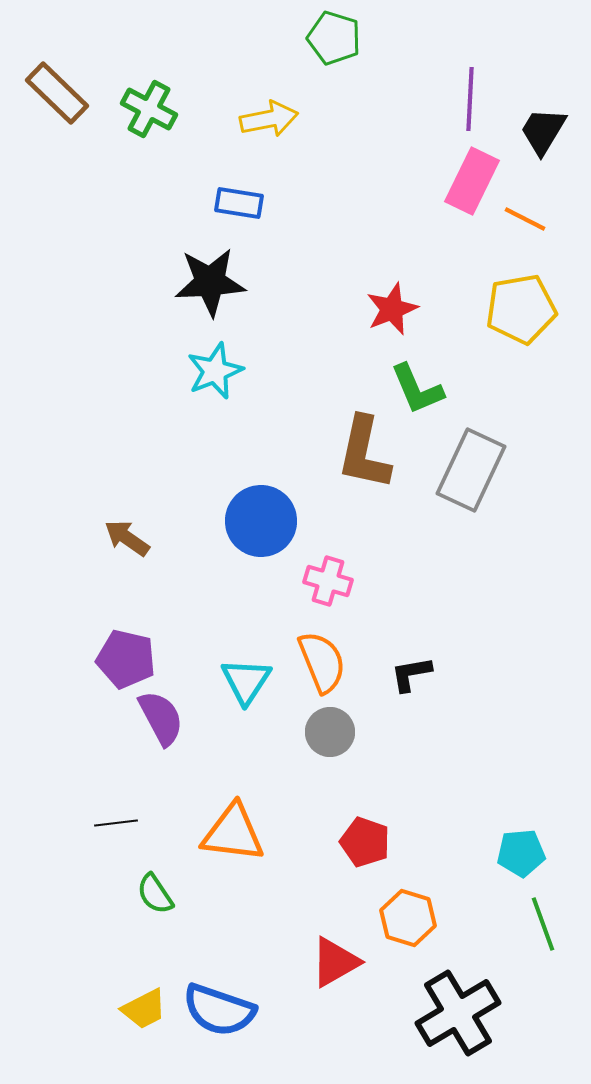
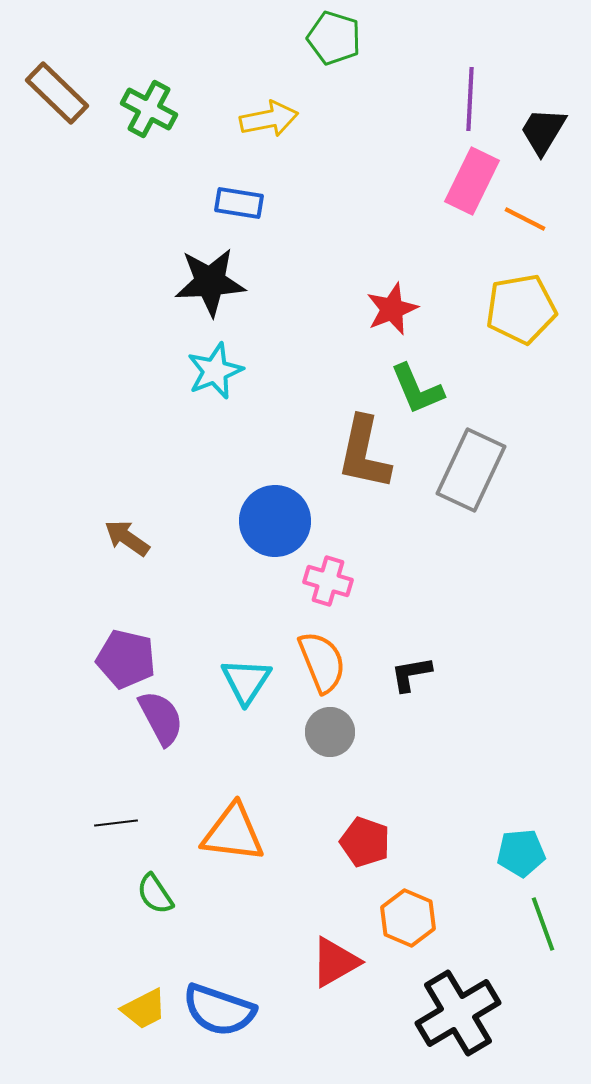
blue circle: moved 14 px right
orange hexagon: rotated 6 degrees clockwise
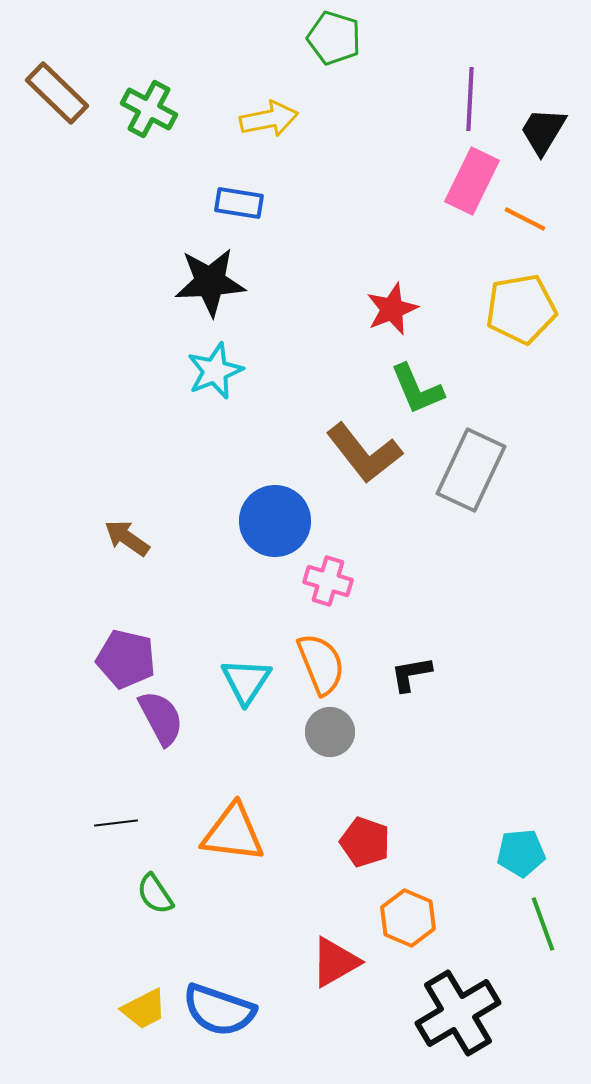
brown L-shape: rotated 50 degrees counterclockwise
orange semicircle: moved 1 px left, 2 px down
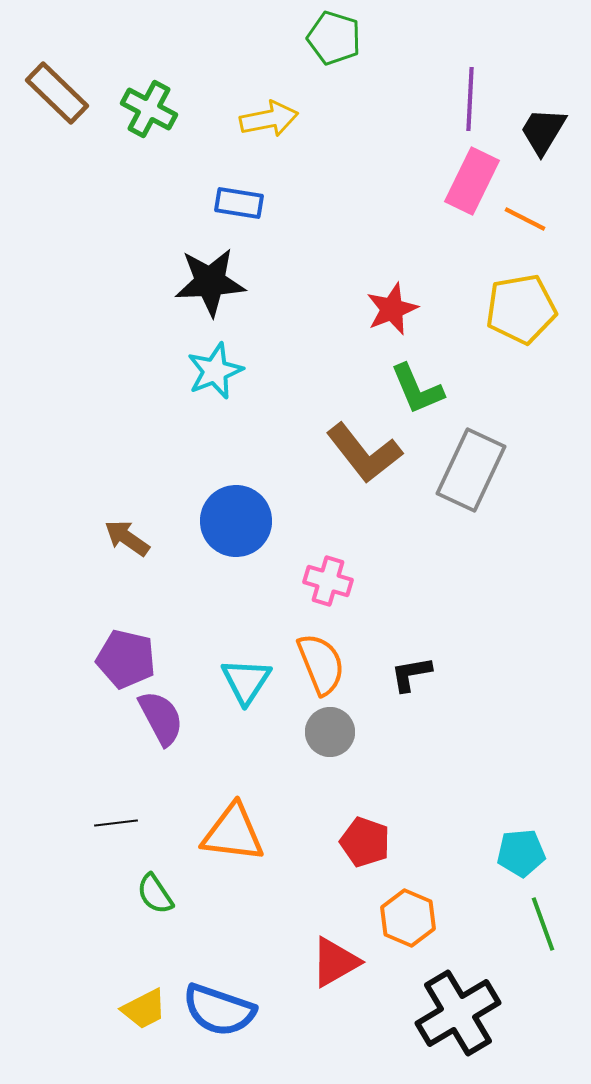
blue circle: moved 39 px left
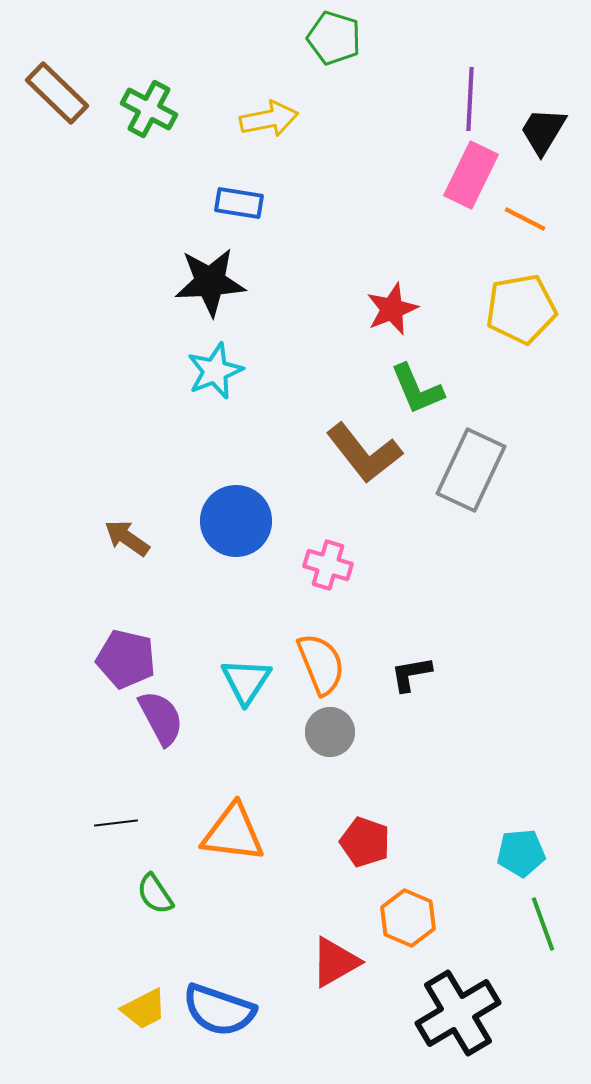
pink rectangle: moved 1 px left, 6 px up
pink cross: moved 16 px up
